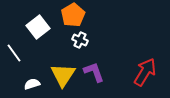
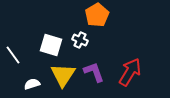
orange pentagon: moved 24 px right
white square: moved 13 px right, 18 px down; rotated 35 degrees counterclockwise
white line: moved 1 px left, 2 px down
red arrow: moved 15 px left
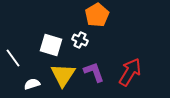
white line: moved 3 px down
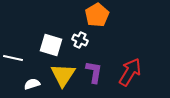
white line: rotated 42 degrees counterclockwise
purple L-shape: rotated 30 degrees clockwise
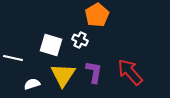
red arrow: rotated 72 degrees counterclockwise
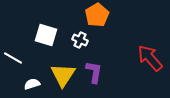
white square: moved 5 px left, 10 px up
white line: rotated 18 degrees clockwise
red arrow: moved 20 px right, 14 px up
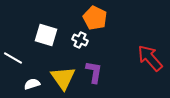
orange pentagon: moved 2 px left, 3 px down; rotated 15 degrees counterclockwise
yellow triangle: moved 3 px down; rotated 8 degrees counterclockwise
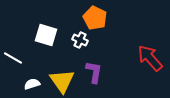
yellow triangle: moved 1 px left, 3 px down
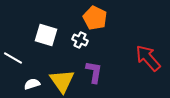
red arrow: moved 2 px left
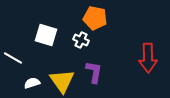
orange pentagon: rotated 15 degrees counterclockwise
white cross: moved 1 px right
red arrow: rotated 140 degrees counterclockwise
white semicircle: moved 1 px up
